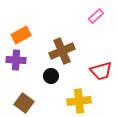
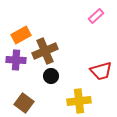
brown cross: moved 17 px left
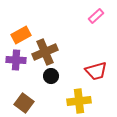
brown cross: moved 1 px down
red trapezoid: moved 5 px left
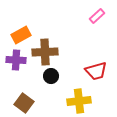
pink rectangle: moved 1 px right
brown cross: rotated 20 degrees clockwise
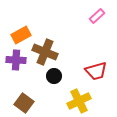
brown cross: rotated 25 degrees clockwise
black circle: moved 3 px right
yellow cross: rotated 20 degrees counterclockwise
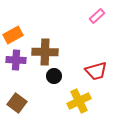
orange rectangle: moved 8 px left
brown cross: rotated 20 degrees counterclockwise
brown square: moved 7 px left
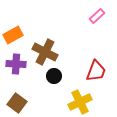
brown cross: rotated 25 degrees clockwise
purple cross: moved 4 px down
red trapezoid: rotated 55 degrees counterclockwise
yellow cross: moved 1 px right, 1 px down
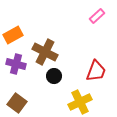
purple cross: rotated 12 degrees clockwise
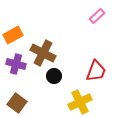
brown cross: moved 2 px left, 1 px down
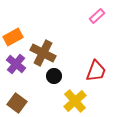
orange rectangle: moved 2 px down
purple cross: rotated 24 degrees clockwise
yellow cross: moved 5 px left, 1 px up; rotated 15 degrees counterclockwise
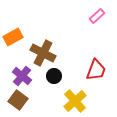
purple cross: moved 6 px right, 12 px down
red trapezoid: moved 1 px up
brown square: moved 1 px right, 3 px up
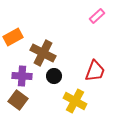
red trapezoid: moved 1 px left, 1 px down
purple cross: rotated 36 degrees counterclockwise
yellow cross: rotated 20 degrees counterclockwise
